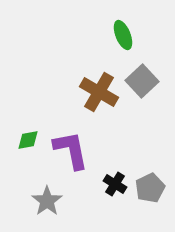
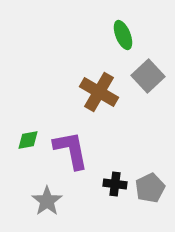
gray square: moved 6 px right, 5 px up
black cross: rotated 25 degrees counterclockwise
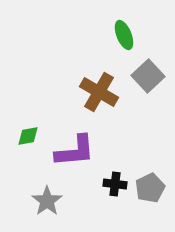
green ellipse: moved 1 px right
green diamond: moved 4 px up
purple L-shape: moved 4 px right, 1 px down; rotated 96 degrees clockwise
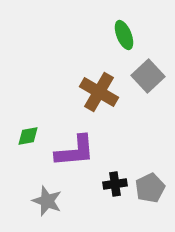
black cross: rotated 15 degrees counterclockwise
gray star: rotated 16 degrees counterclockwise
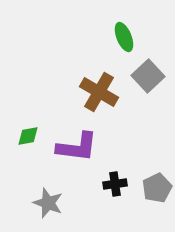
green ellipse: moved 2 px down
purple L-shape: moved 2 px right, 4 px up; rotated 12 degrees clockwise
gray pentagon: moved 7 px right
gray star: moved 1 px right, 2 px down
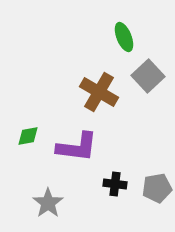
black cross: rotated 15 degrees clockwise
gray pentagon: rotated 16 degrees clockwise
gray star: rotated 16 degrees clockwise
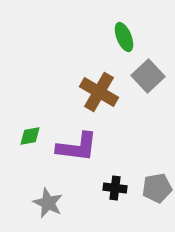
green diamond: moved 2 px right
black cross: moved 4 px down
gray star: rotated 12 degrees counterclockwise
